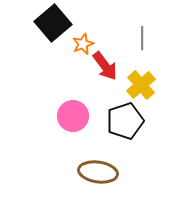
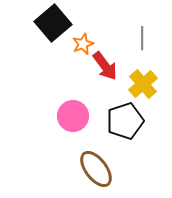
yellow cross: moved 2 px right, 1 px up
brown ellipse: moved 2 px left, 3 px up; rotated 45 degrees clockwise
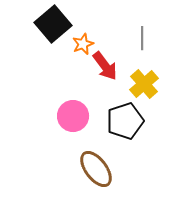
black square: moved 1 px down
yellow cross: moved 1 px right
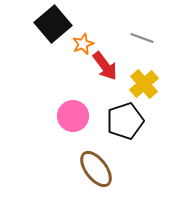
gray line: rotated 70 degrees counterclockwise
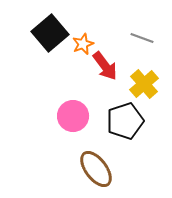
black square: moved 3 px left, 9 px down
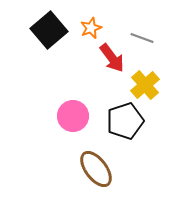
black square: moved 1 px left, 3 px up
orange star: moved 8 px right, 16 px up
red arrow: moved 7 px right, 8 px up
yellow cross: moved 1 px right, 1 px down
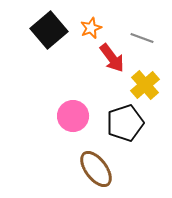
black pentagon: moved 2 px down
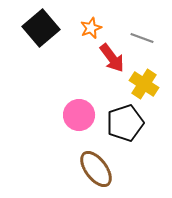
black square: moved 8 px left, 2 px up
yellow cross: moved 1 px left, 1 px up; rotated 16 degrees counterclockwise
pink circle: moved 6 px right, 1 px up
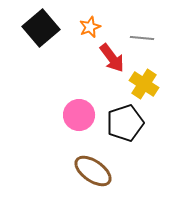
orange star: moved 1 px left, 1 px up
gray line: rotated 15 degrees counterclockwise
brown ellipse: moved 3 px left, 2 px down; rotated 18 degrees counterclockwise
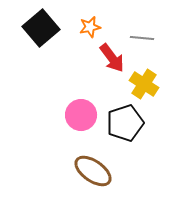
orange star: rotated 10 degrees clockwise
pink circle: moved 2 px right
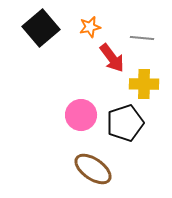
yellow cross: rotated 32 degrees counterclockwise
brown ellipse: moved 2 px up
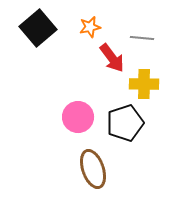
black square: moved 3 px left
pink circle: moved 3 px left, 2 px down
brown ellipse: rotated 36 degrees clockwise
